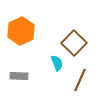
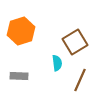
orange hexagon: rotated 8 degrees clockwise
brown square: moved 1 px right, 1 px up; rotated 15 degrees clockwise
cyan semicircle: rotated 14 degrees clockwise
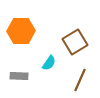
orange hexagon: rotated 16 degrees clockwise
cyan semicircle: moved 8 px left; rotated 42 degrees clockwise
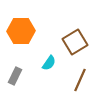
gray rectangle: moved 4 px left; rotated 66 degrees counterclockwise
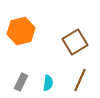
orange hexagon: rotated 12 degrees counterclockwise
cyan semicircle: moved 1 px left, 20 px down; rotated 28 degrees counterclockwise
gray rectangle: moved 6 px right, 6 px down
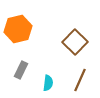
orange hexagon: moved 3 px left, 2 px up
brown square: rotated 15 degrees counterclockwise
gray rectangle: moved 12 px up
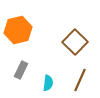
orange hexagon: moved 1 px down
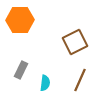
orange hexagon: moved 2 px right, 10 px up; rotated 12 degrees clockwise
brown square: rotated 20 degrees clockwise
cyan semicircle: moved 3 px left
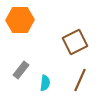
gray rectangle: rotated 12 degrees clockwise
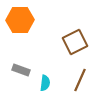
gray rectangle: rotated 72 degrees clockwise
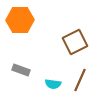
cyan semicircle: moved 8 px right, 1 px down; rotated 91 degrees clockwise
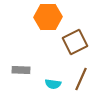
orange hexagon: moved 28 px right, 3 px up
gray rectangle: rotated 18 degrees counterclockwise
brown line: moved 1 px right, 1 px up
